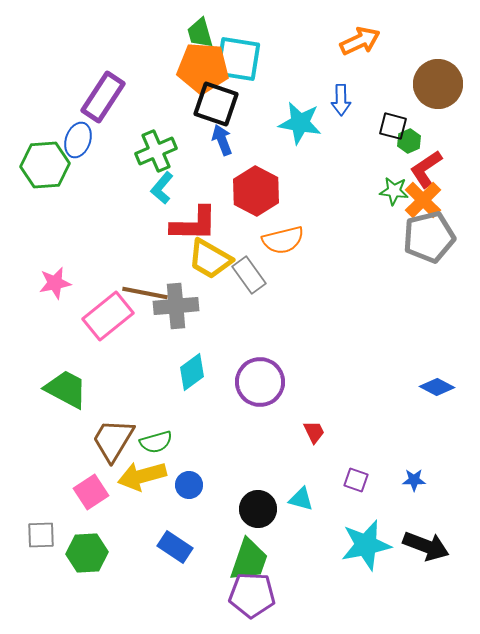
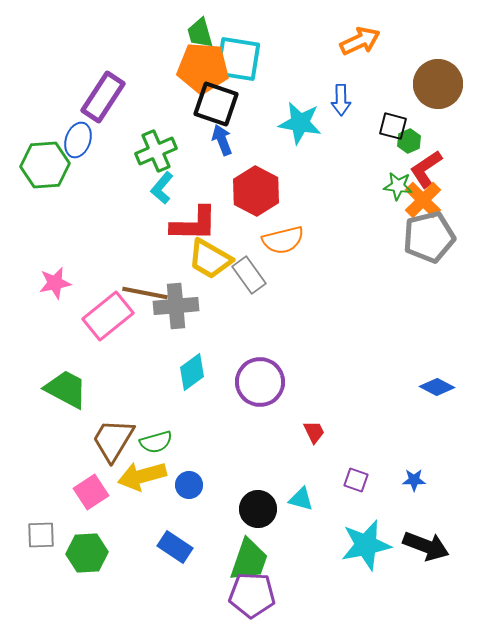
green star at (394, 191): moved 4 px right, 5 px up
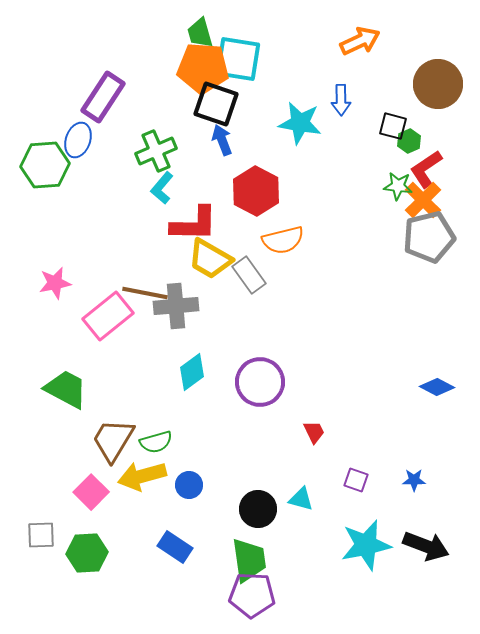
pink square at (91, 492): rotated 12 degrees counterclockwise
green trapezoid at (249, 560): rotated 27 degrees counterclockwise
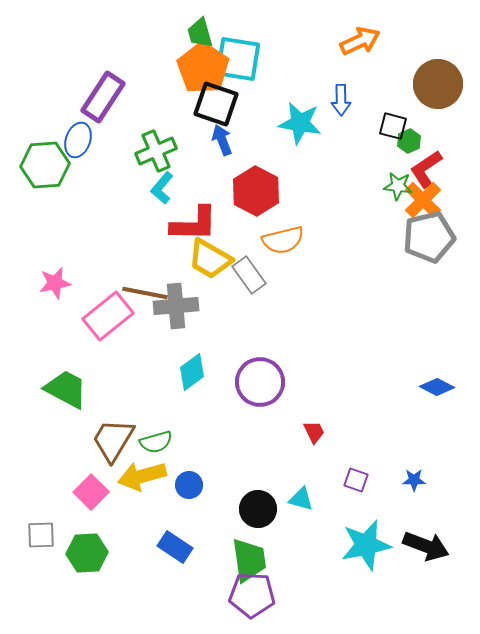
orange pentagon at (203, 68): rotated 30 degrees clockwise
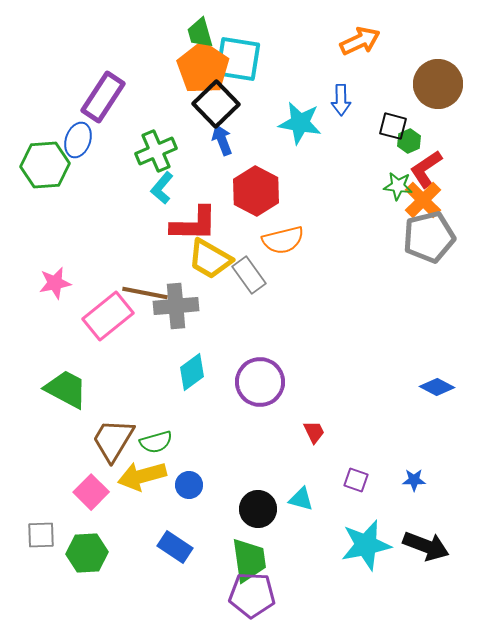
black square at (216, 104): rotated 27 degrees clockwise
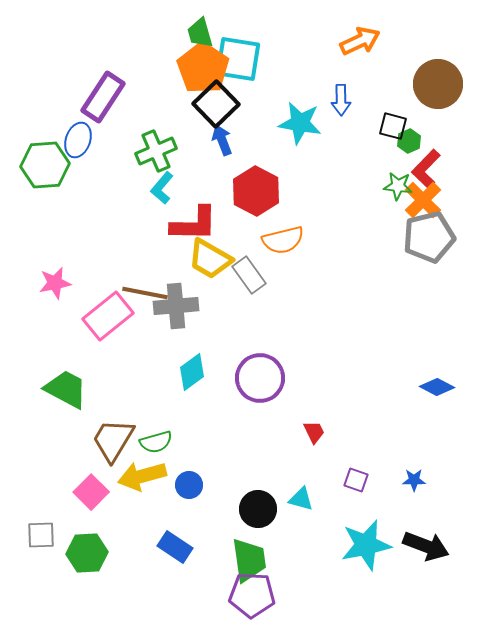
red L-shape at (426, 169): rotated 12 degrees counterclockwise
purple circle at (260, 382): moved 4 px up
